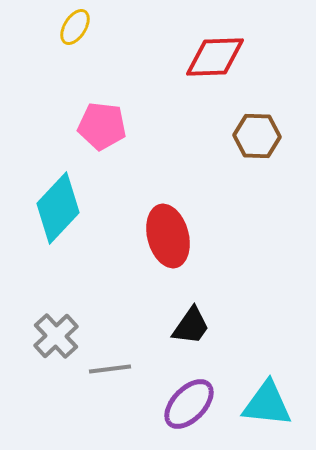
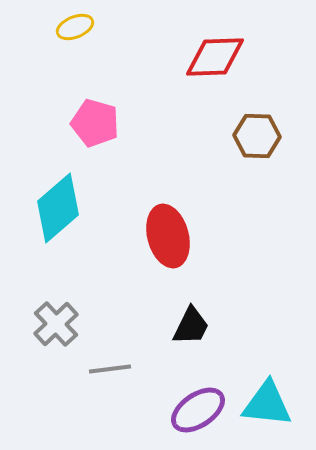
yellow ellipse: rotated 36 degrees clockwise
pink pentagon: moved 7 px left, 3 px up; rotated 9 degrees clockwise
cyan diamond: rotated 6 degrees clockwise
black trapezoid: rotated 9 degrees counterclockwise
gray cross: moved 12 px up
purple ellipse: moved 9 px right, 6 px down; rotated 12 degrees clockwise
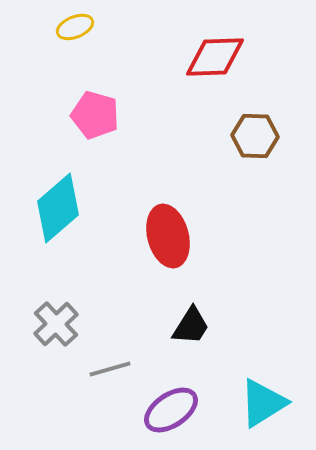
pink pentagon: moved 8 px up
brown hexagon: moved 2 px left
black trapezoid: rotated 6 degrees clockwise
gray line: rotated 9 degrees counterclockwise
cyan triangle: moved 4 px left, 1 px up; rotated 38 degrees counterclockwise
purple ellipse: moved 27 px left
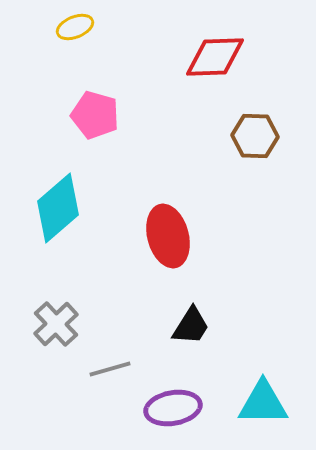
cyan triangle: rotated 32 degrees clockwise
purple ellipse: moved 2 px right, 2 px up; rotated 24 degrees clockwise
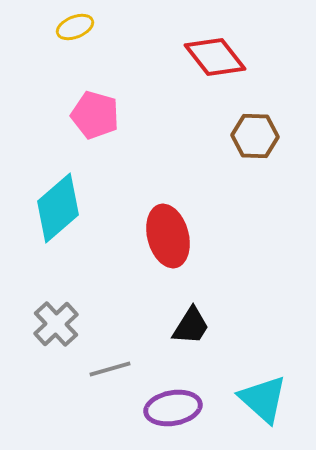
red diamond: rotated 54 degrees clockwise
cyan triangle: moved 4 px up; rotated 42 degrees clockwise
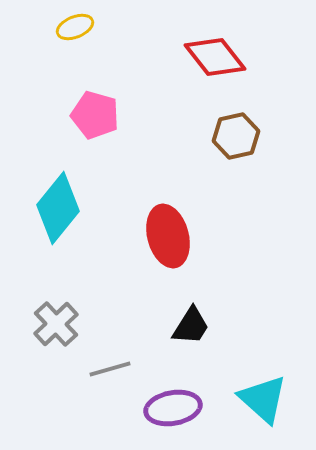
brown hexagon: moved 19 px left; rotated 15 degrees counterclockwise
cyan diamond: rotated 10 degrees counterclockwise
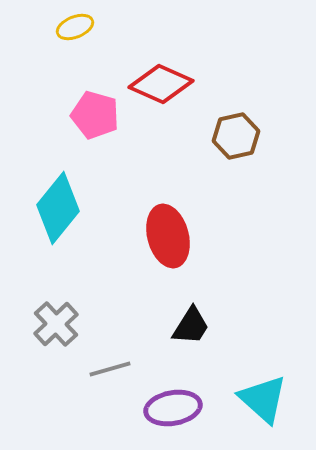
red diamond: moved 54 px left, 27 px down; rotated 28 degrees counterclockwise
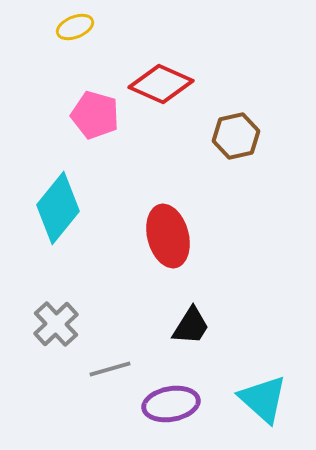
purple ellipse: moved 2 px left, 4 px up
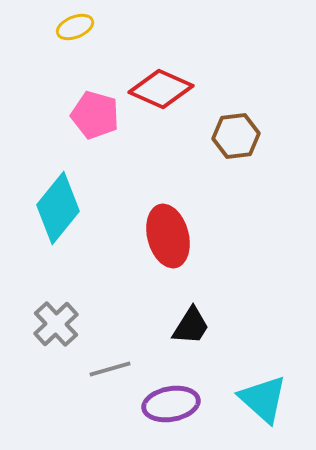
red diamond: moved 5 px down
brown hexagon: rotated 6 degrees clockwise
